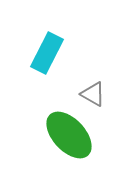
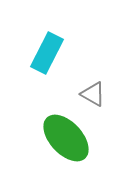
green ellipse: moved 3 px left, 3 px down
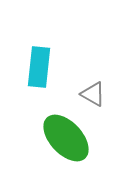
cyan rectangle: moved 8 px left, 14 px down; rotated 21 degrees counterclockwise
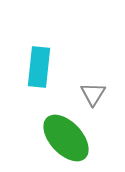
gray triangle: rotated 32 degrees clockwise
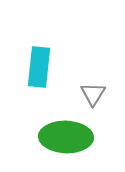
green ellipse: moved 1 px up; rotated 45 degrees counterclockwise
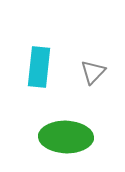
gray triangle: moved 22 px up; rotated 12 degrees clockwise
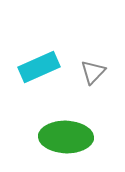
cyan rectangle: rotated 60 degrees clockwise
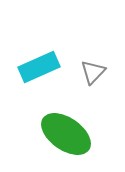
green ellipse: moved 3 px up; rotated 33 degrees clockwise
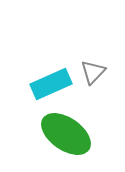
cyan rectangle: moved 12 px right, 17 px down
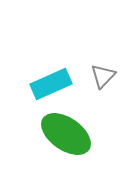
gray triangle: moved 10 px right, 4 px down
